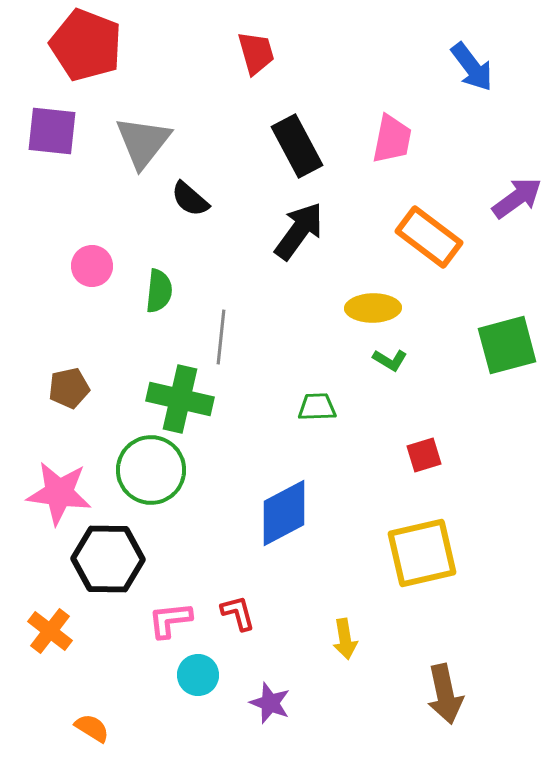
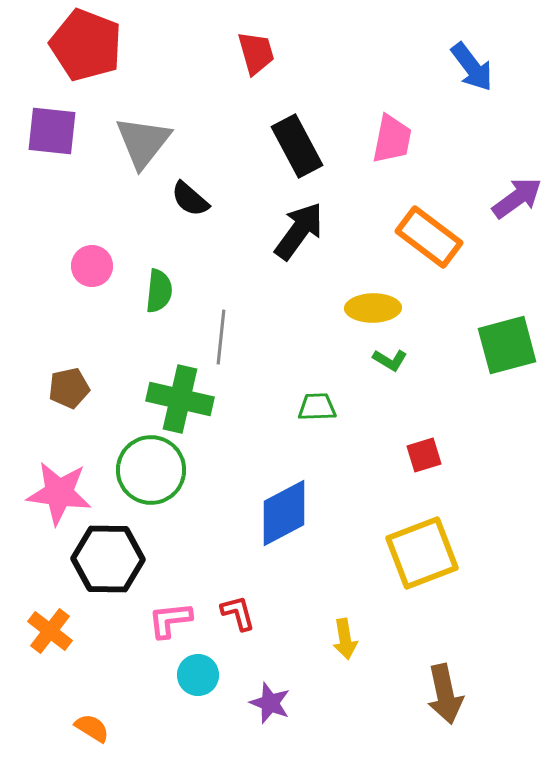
yellow square: rotated 8 degrees counterclockwise
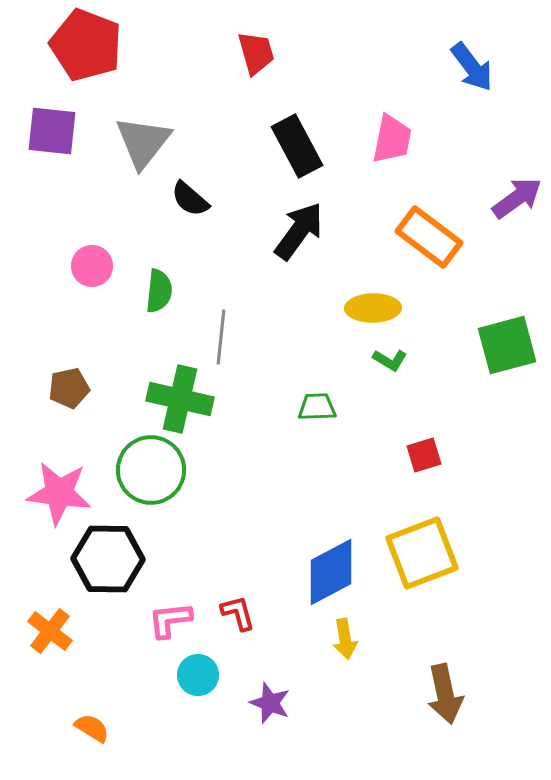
blue diamond: moved 47 px right, 59 px down
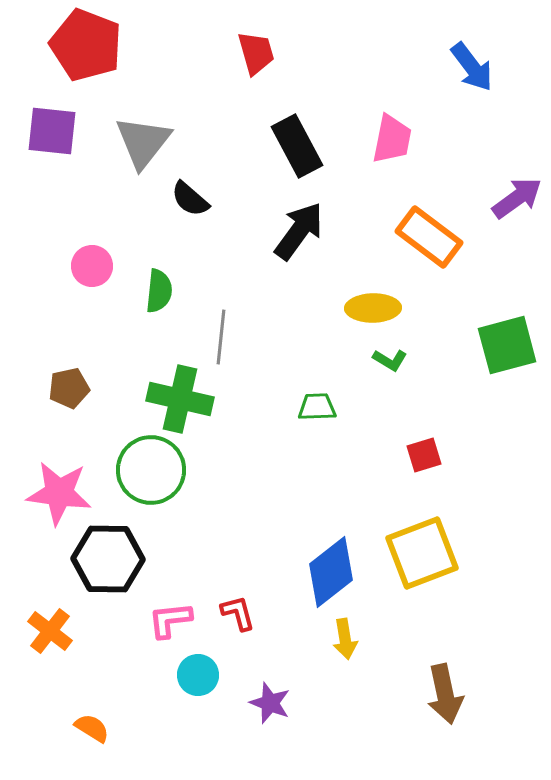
blue diamond: rotated 10 degrees counterclockwise
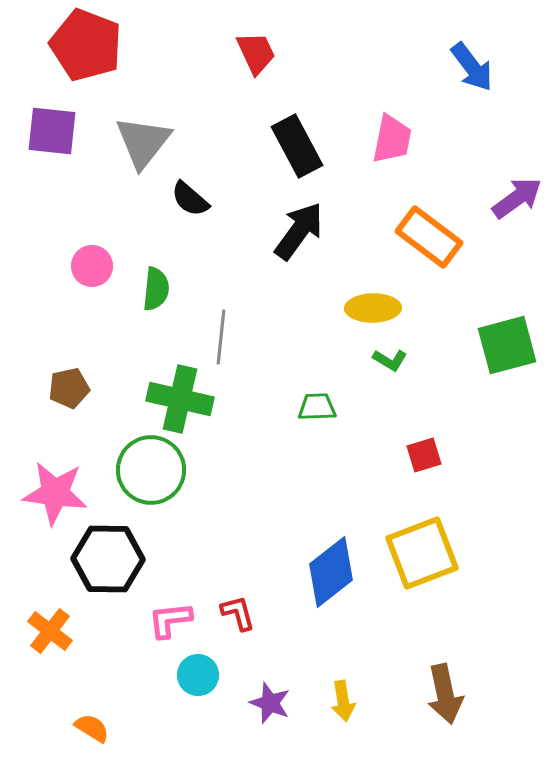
red trapezoid: rotated 9 degrees counterclockwise
green semicircle: moved 3 px left, 2 px up
pink star: moved 4 px left
yellow arrow: moved 2 px left, 62 px down
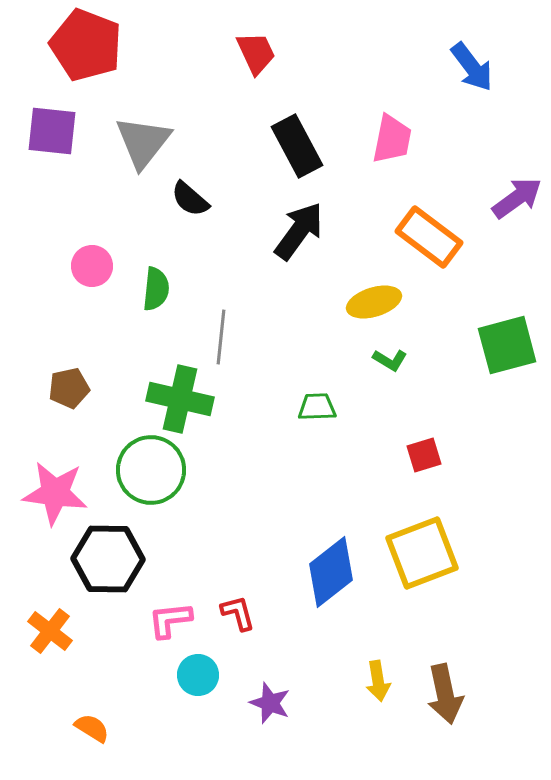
yellow ellipse: moved 1 px right, 6 px up; rotated 16 degrees counterclockwise
yellow arrow: moved 35 px right, 20 px up
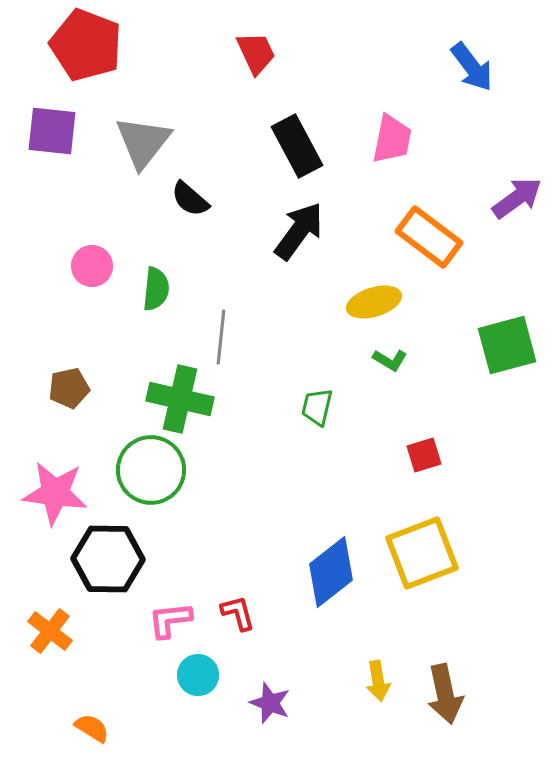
green trapezoid: rotated 75 degrees counterclockwise
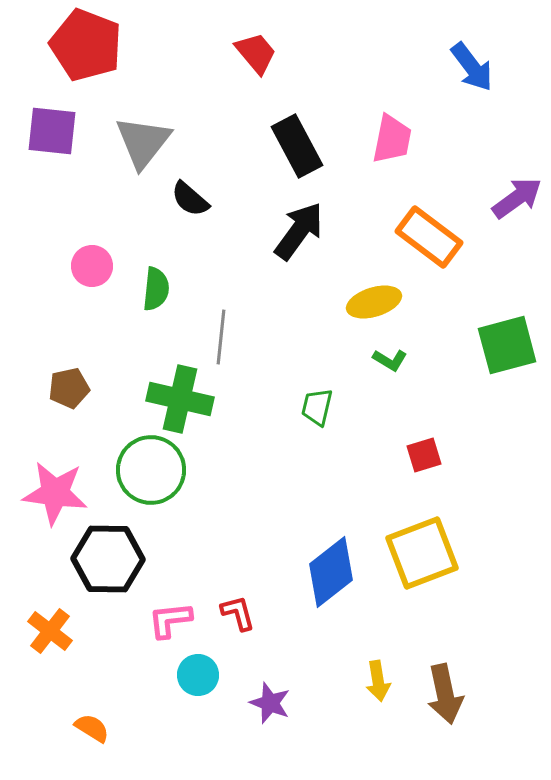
red trapezoid: rotated 15 degrees counterclockwise
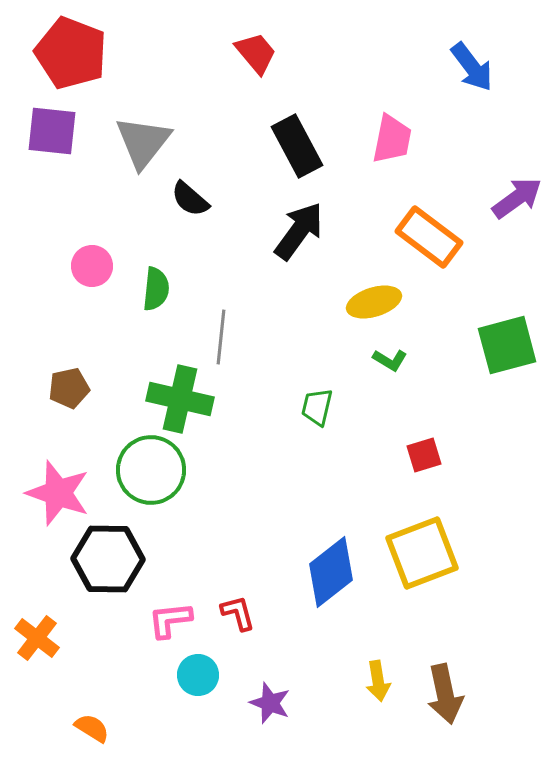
red pentagon: moved 15 px left, 8 px down
pink star: moved 3 px right; rotated 12 degrees clockwise
orange cross: moved 13 px left, 7 px down
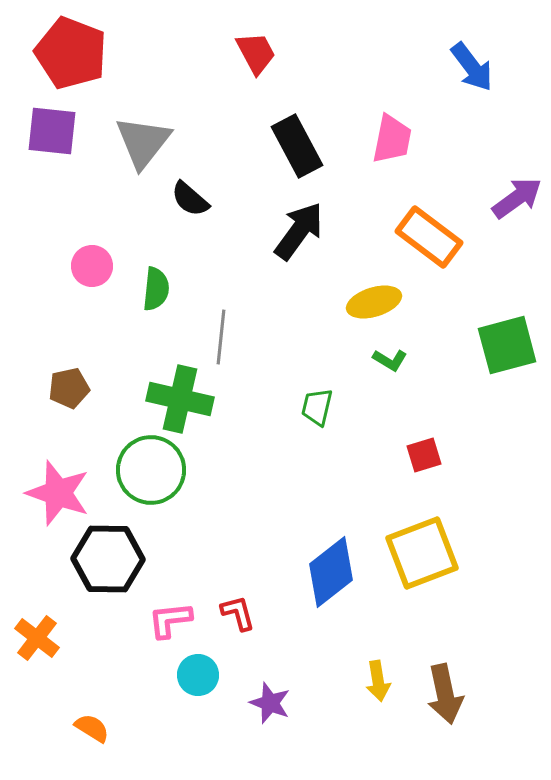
red trapezoid: rotated 12 degrees clockwise
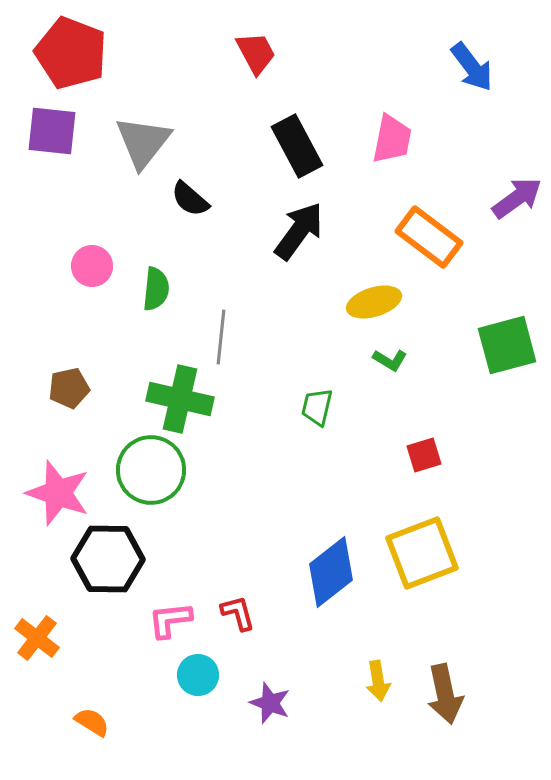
orange semicircle: moved 6 px up
